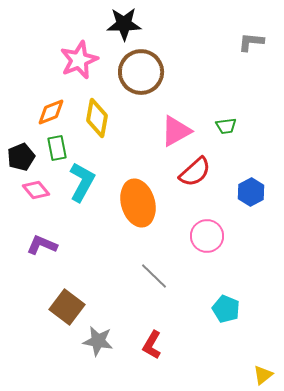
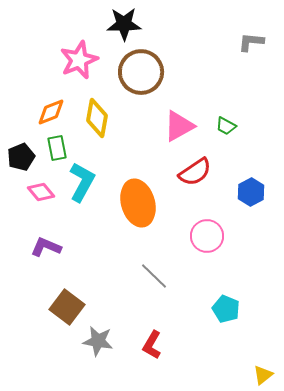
green trapezoid: rotated 35 degrees clockwise
pink triangle: moved 3 px right, 5 px up
red semicircle: rotated 8 degrees clockwise
pink diamond: moved 5 px right, 2 px down
purple L-shape: moved 4 px right, 2 px down
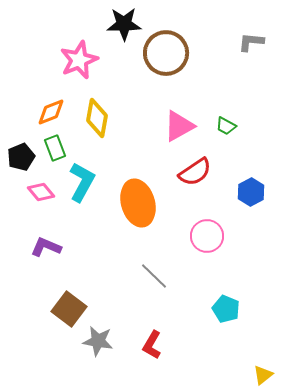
brown circle: moved 25 px right, 19 px up
green rectangle: moved 2 px left; rotated 10 degrees counterclockwise
brown square: moved 2 px right, 2 px down
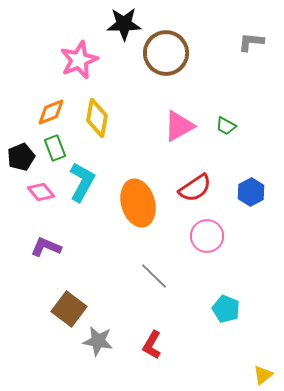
red semicircle: moved 16 px down
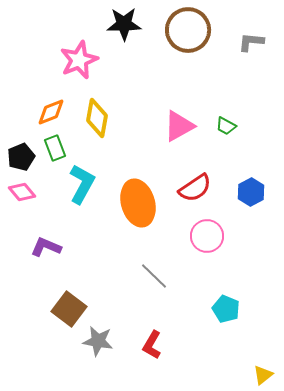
brown circle: moved 22 px right, 23 px up
cyan L-shape: moved 2 px down
pink diamond: moved 19 px left
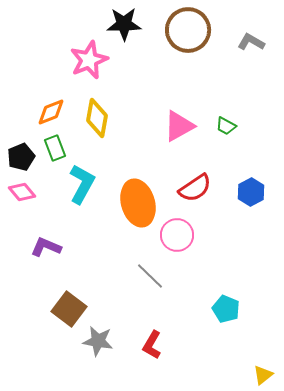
gray L-shape: rotated 24 degrees clockwise
pink star: moved 10 px right
pink circle: moved 30 px left, 1 px up
gray line: moved 4 px left
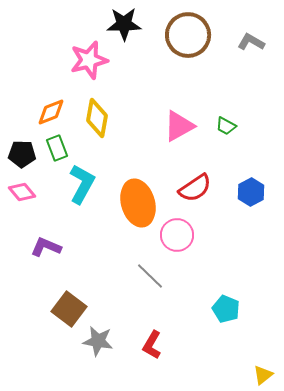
brown circle: moved 5 px down
pink star: rotated 9 degrees clockwise
green rectangle: moved 2 px right
black pentagon: moved 1 px right, 3 px up; rotated 24 degrees clockwise
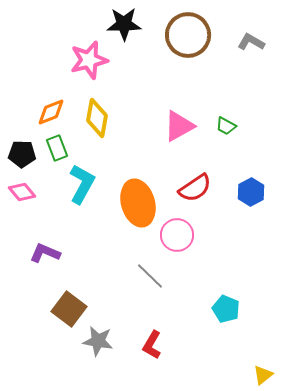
purple L-shape: moved 1 px left, 6 px down
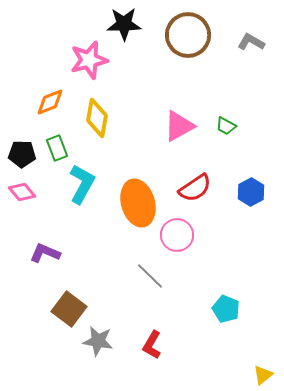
orange diamond: moved 1 px left, 10 px up
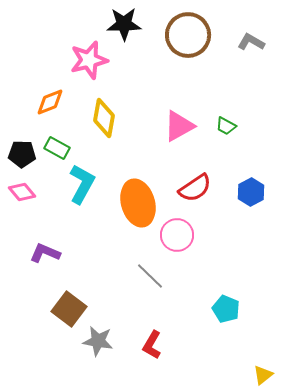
yellow diamond: moved 7 px right
green rectangle: rotated 40 degrees counterclockwise
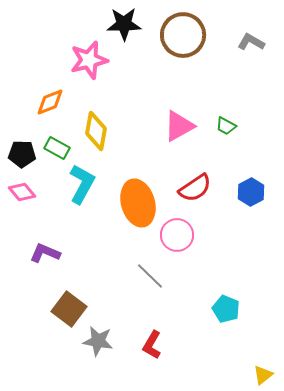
brown circle: moved 5 px left
yellow diamond: moved 8 px left, 13 px down
